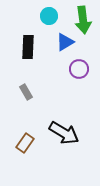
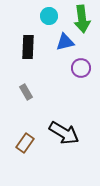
green arrow: moved 1 px left, 1 px up
blue triangle: rotated 18 degrees clockwise
purple circle: moved 2 px right, 1 px up
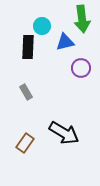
cyan circle: moved 7 px left, 10 px down
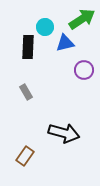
green arrow: rotated 116 degrees counterclockwise
cyan circle: moved 3 px right, 1 px down
blue triangle: moved 1 px down
purple circle: moved 3 px right, 2 px down
black arrow: rotated 16 degrees counterclockwise
brown rectangle: moved 13 px down
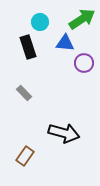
cyan circle: moved 5 px left, 5 px up
blue triangle: rotated 18 degrees clockwise
black rectangle: rotated 20 degrees counterclockwise
purple circle: moved 7 px up
gray rectangle: moved 2 px left, 1 px down; rotated 14 degrees counterclockwise
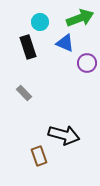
green arrow: moved 2 px left, 1 px up; rotated 12 degrees clockwise
blue triangle: rotated 18 degrees clockwise
purple circle: moved 3 px right
black arrow: moved 2 px down
brown rectangle: moved 14 px right; rotated 54 degrees counterclockwise
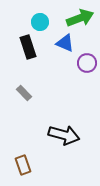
brown rectangle: moved 16 px left, 9 px down
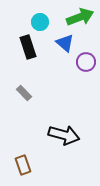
green arrow: moved 1 px up
blue triangle: rotated 18 degrees clockwise
purple circle: moved 1 px left, 1 px up
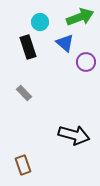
black arrow: moved 10 px right
